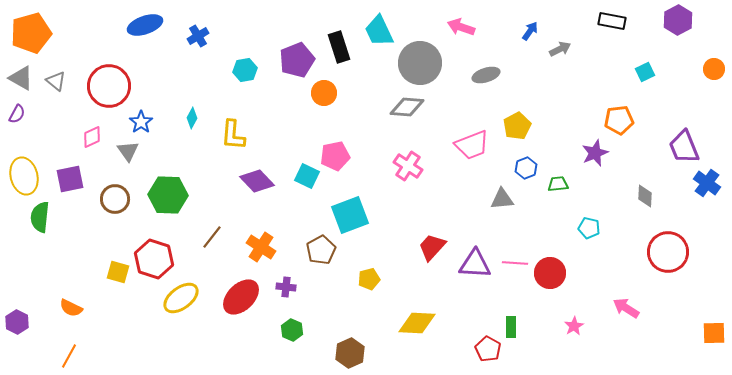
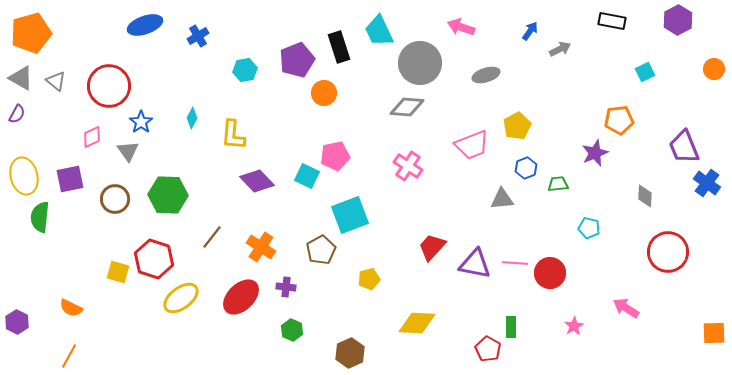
purple triangle at (475, 264): rotated 8 degrees clockwise
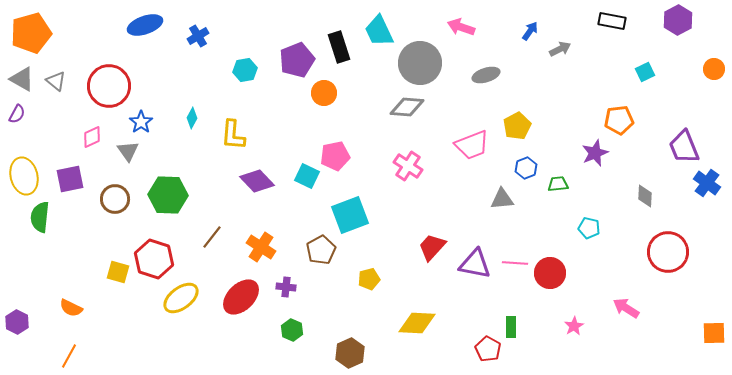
gray triangle at (21, 78): moved 1 px right, 1 px down
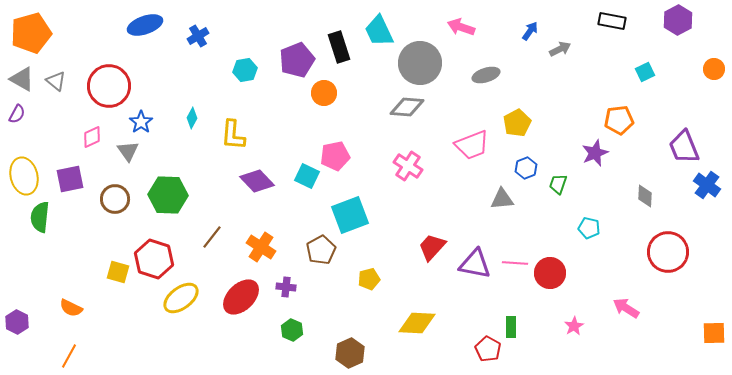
yellow pentagon at (517, 126): moved 3 px up
blue cross at (707, 183): moved 2 px down
green trapezoid at (558, 184): rotated 65 degrees counterclockwise
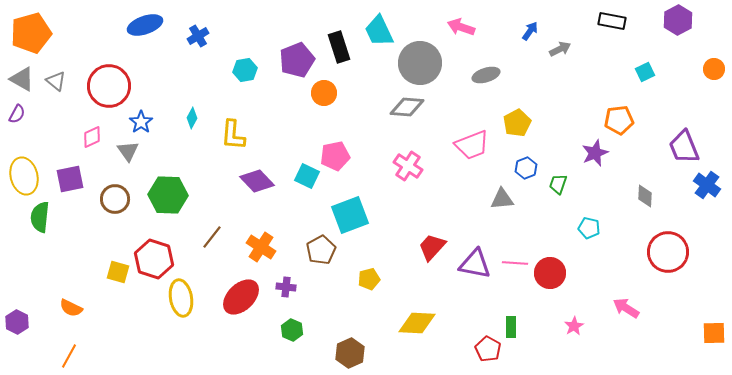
yellow ellipse at (181, 298): rotated 63 degrees counterclockwise
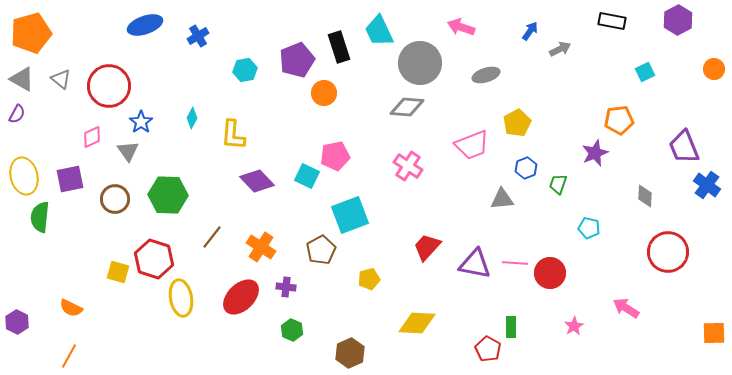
gray triangle at (56, 81): moved 5 px right, 2 px up
red trapezoid at (432, 247): moved 5 px left
